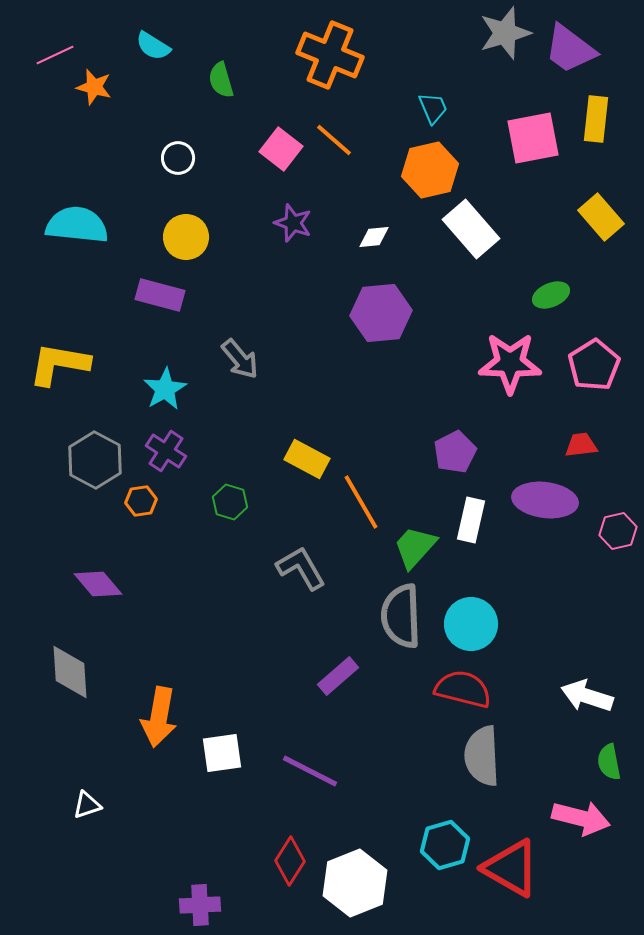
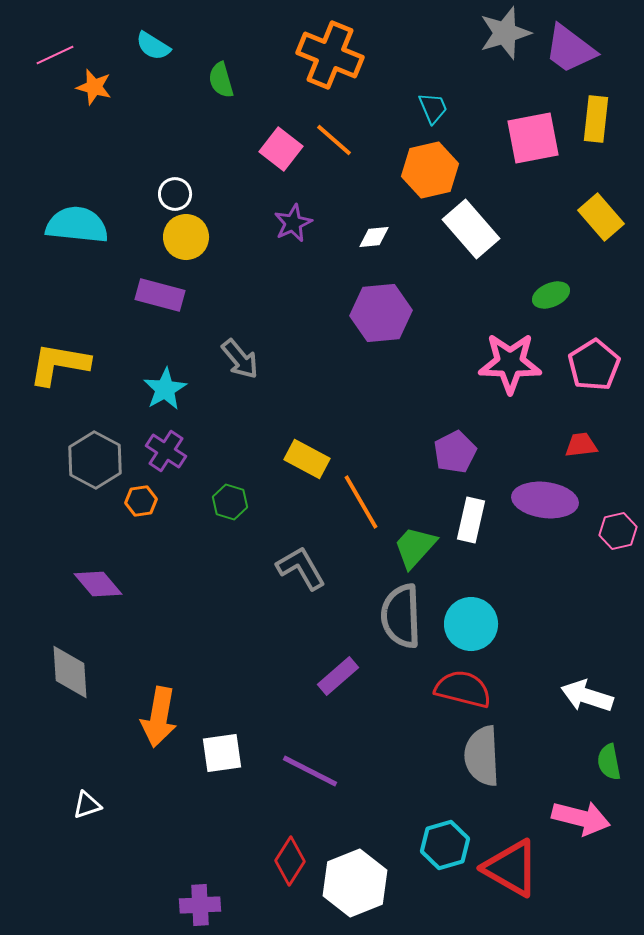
white circle at (178, 158): moved 3 px left, 36 px down
purple star at (293, 223): rotated 27 degrees clockwise
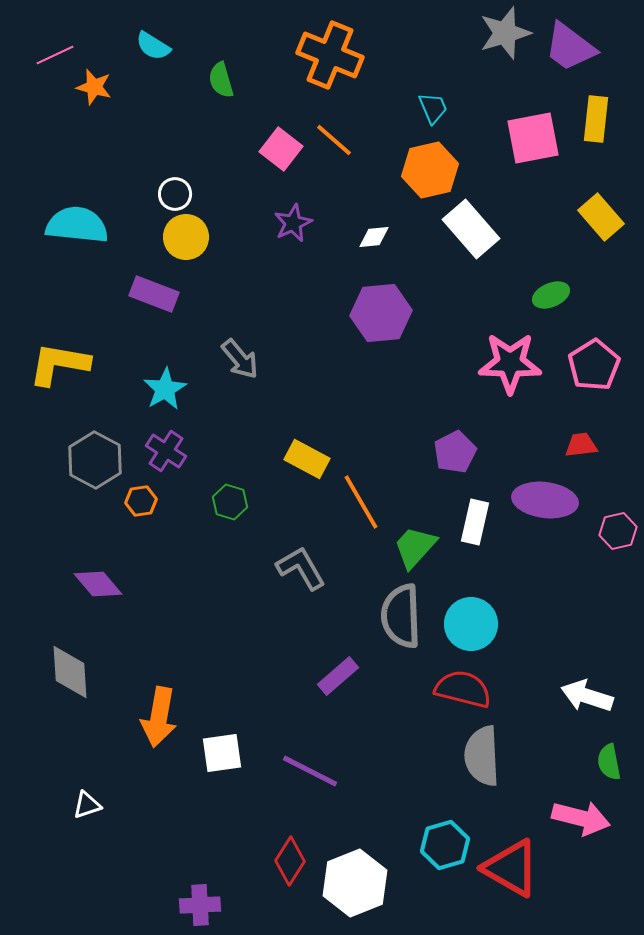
purple trapezoid at (570, 49): moved 2 px up
purple rectangle at (160, 295): moved 6 px left, 1 px up; rotated 6 degrees clockwise
white rectangle at (471, 520): moved 4 px right, 2 px down
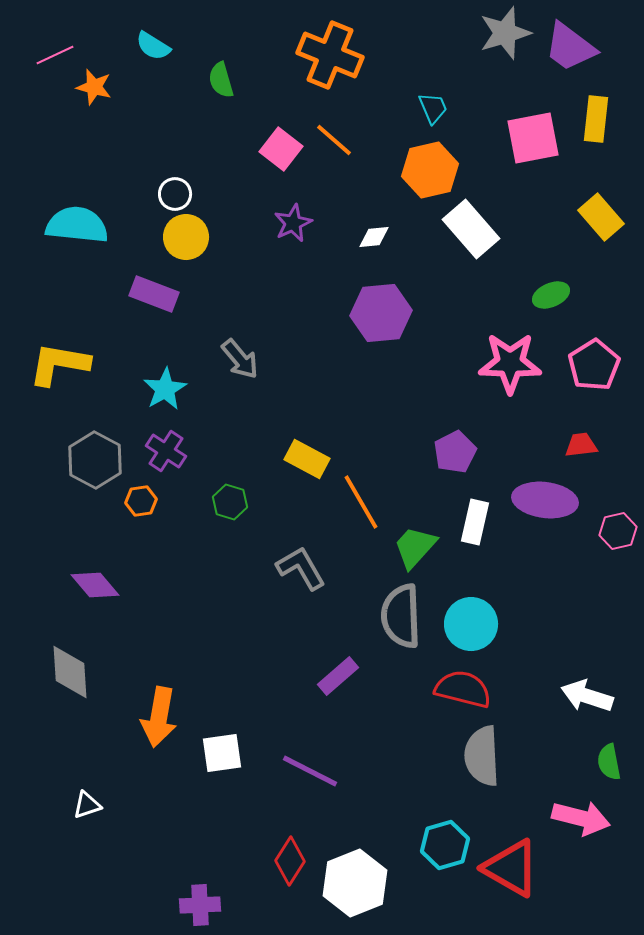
purple diamond at (98, 584): moved 3 px left, 1 px down
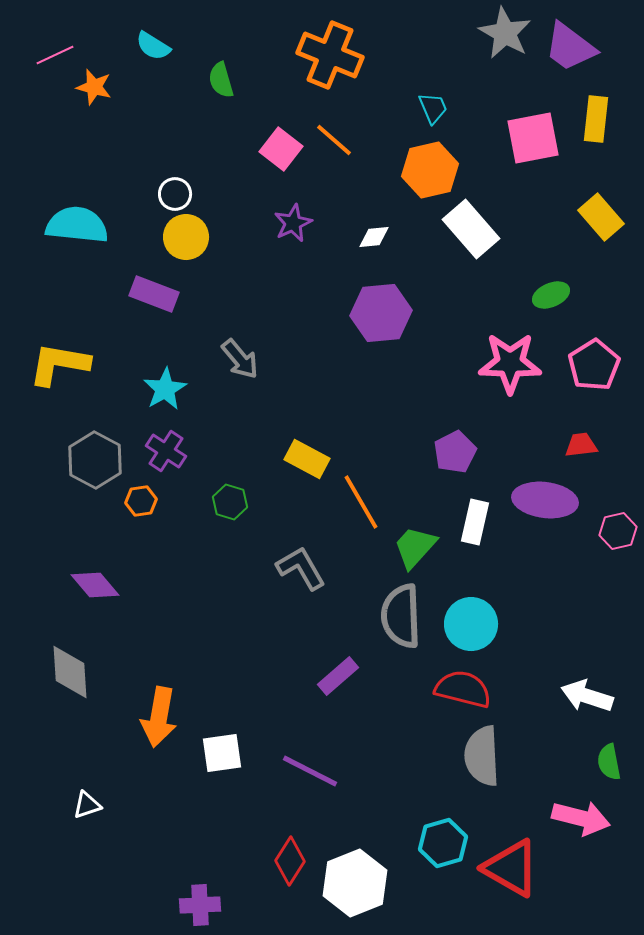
gray star at (505, 33): rotated 26 degrees counterclockwise
cyan hexagon at (445, 845): moved 2 px left, 2 px up
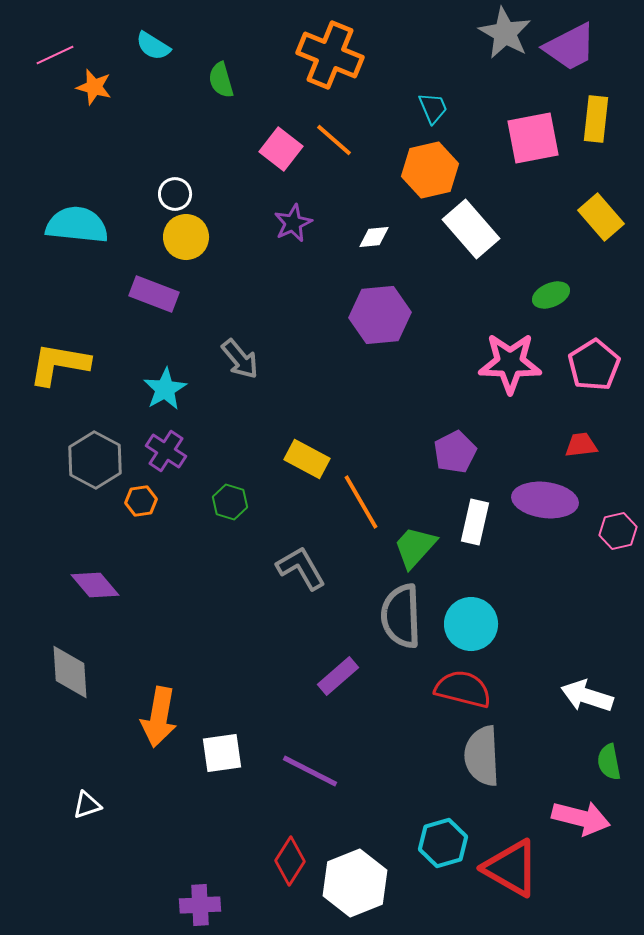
purple trapezoid at (570, 47): rotated 64 degrees counterclockwise
purple hexagon at (381, 313): moved 1 px left, 2 px down
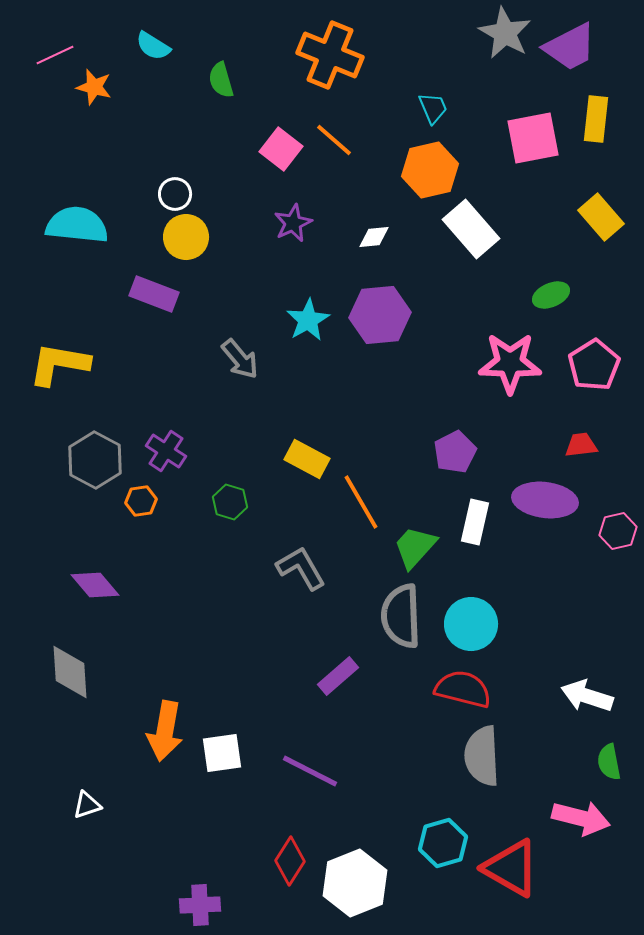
cyan star at (165, 389): moved 143 px right, 69 px up
orange arrow at (159, 717): moved 6 px right, 14 px down
